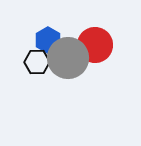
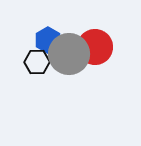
red circle: moved 2 px down
gray circle: moved 1 px right, 4 px up
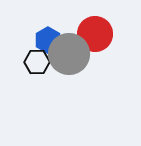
red circle: moved 13 px up
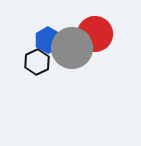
gray circle: moved 3 px right, 6 px up
black hexagon: rotated 25 degrees counterclockwise
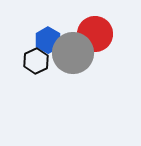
gray circle: moved 1 px right, 5 px down
black hexagon: moved 1 px left, 1 px up
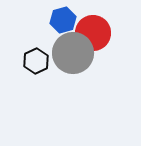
red circle: moved 2 px left, 1 px up
blue hexagon: moved 15 px right, 20 px up; rotated 15 degrees clockwise
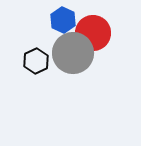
blue hexagon: rotated 20 degrees counterclockwise
